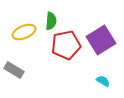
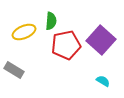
purple square: rotated 16 degrees counterclockwise
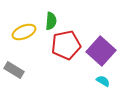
purple square: moved 11 px down
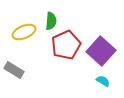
red pentagon: rotated 12 degrees counterclockwise
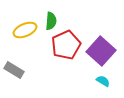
yellow ellipse: moved 1 px right, 2 px up
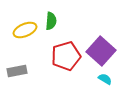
red pentagon: moved 11 px down; rotated 8 degrees clockwise
gray rectangle: moved 3 px right, 1 px down; rotated 42 degrees counterclockwise
cyan semicircle: moved 2 px right, 2 px up
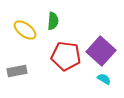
green semicircle: moved 2 px right
yellow ellipse: rotated 60 degrees clockwise
red pentagon: rotated 24 degrees clockwise
cyan semicircle: moved 1 px left
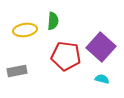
yellow ellipse: rotated 45 degrees counterclockwise
purple square: moved 4 px up
cyan semicircle: moved 2 px left; rotated 16 degrees counterclockwise
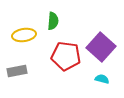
yellow ellipse: moved 1 px left, 5 px down
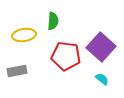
cyan semicircle: rotated 24 degrees clockwise
